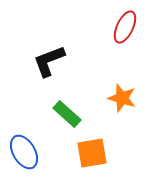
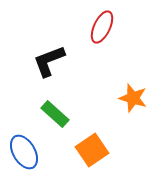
red ellipse: moved 23 px left
orange star: moved 11 px right
green rectangle: moved 12 px left
orange square: moved 3 px up; rotated 24 degrees counterclockwise
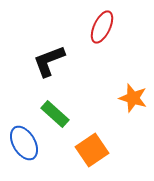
blue ellipse: moved 9 px up
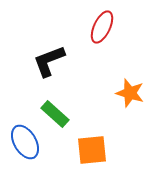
orange star: moved 3 px left, 5 px up
blue ellipse: moved 1 px right, 1 px up
orange square: rotated 28 degrees clockwise
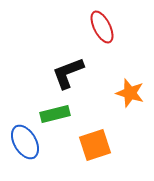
red ellipse: rotated 52 degrees counterclockwise
black L-shape: moved 19 px right, 12 px down
green rectangle: rotated 56 degrees counterclockwise
orange square: moved 3 px right, 5 px up; rotated 12 degrees counterclockwise
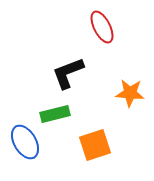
orange star: rotated 12 degrees counterclockwise
